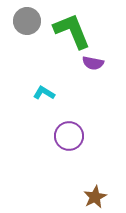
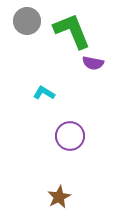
purple circle: moved 1 px right
brown star: moved 36 px left
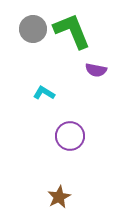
gray circle: moved 6 px right, 8 px down
purple semicircle: moved 3 px right, 7 px down
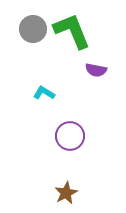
brown star: moved 7 px right, 4 px up
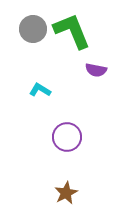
cyan L-shape: moved 4 px left, 3 px up
purple circle: moved 3 px left, 1 px down
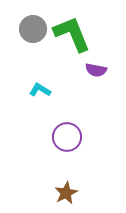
green L-shape: moved 3 px down
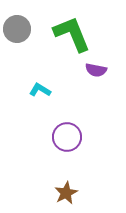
gray circle: moved 16 px left
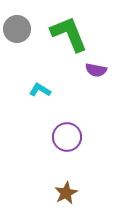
green L-shape: moved 3 px left
